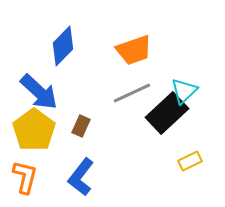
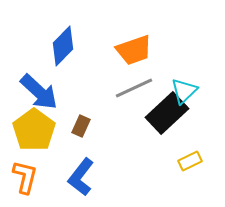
gray line: moved 2 px right, 5 px up
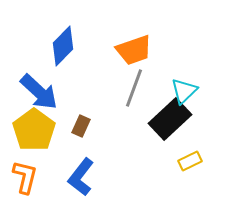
gray line: rotated 45 degrees counterclockwise
black rectangle: moved 3 px right, 6 px down
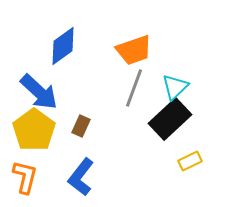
blue diamond: rotated 9 degrees clockwise
cyan triangle: moved 9 px left, 4 px up
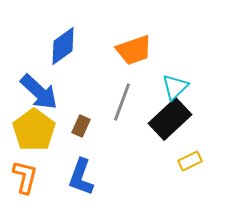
gray line: moved 12 px left, 14 px down
blue L-shape: rotated 18 degrees counterclockwise
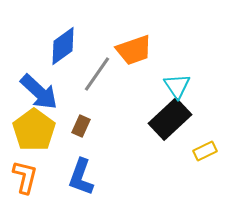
cyan triangle: moved 2 px right, 1 px up; rotated 20 degrees counterclockwise
gray line: moved 25 px left, 28 px up; rotated 15 degrees clockwise
yellow rectangle: moved 15 px right, 10 px up
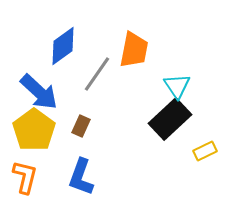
orange trapezoid: rotated 60 degrees counterclockwise
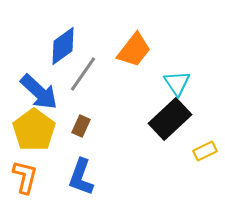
orange trapezoid: rotated 27 degrees clockwise
gray line: moved 14 px left
cyan triangle: moved 3 px up
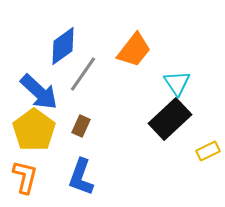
yellow rectangle: moved 3 px right
